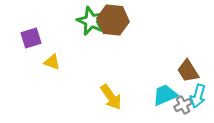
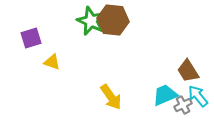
cyan arrow: rotated 125 degrees clockwise
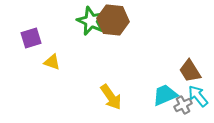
brown trapezoid: moved 2 px right
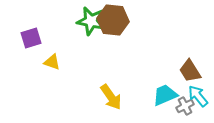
green star: rotated 12 degrees counterclockwise
gray cross: moved 2 px right, 1 px down
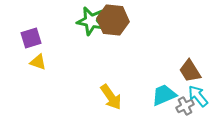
yellow triangle: moved 14 px left
cyan trapezoid: moved 1 px left
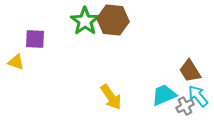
green star: moved 6 px left; rotated 24 degrees clockwise
purple square: moved 4 px right, 1 px down; rotated 20 degrees clockwise
yellow triangle: moved 22 px left
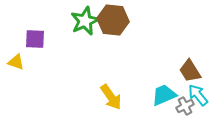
green star: rotated 12 degrees clockwise
cyan arrow: moved 1 px up
